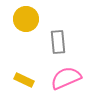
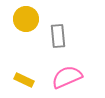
gray rectangle: moved 6 px up
pink semicircle: moved 1 px right, 1 px up
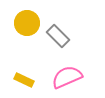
yellow circle: moved 1 px right, 4 px down
gray rectangle: rotated 40 degrees counterclockwise
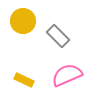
yellow circle: moved 4 px left, 2 px up
pink semicircle: moved 2 px up
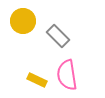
pink semicircle: rotated 76 degrees counterclockwise
yellow rectangle: moved 13 px right
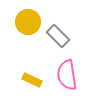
yellow circle: moved 5 px right, 1 px down
yellow rectangle: moved 5 px left
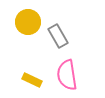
gray rectangle: rotated 15 degrees clockwise
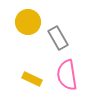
gray rectangle: moved 2 px down
yellow rectangle: moved 1 px up
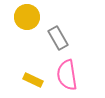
yellow circle: moved 1 px left, 5 px up
yellow rectangle: moved 1 px right, 1 px down
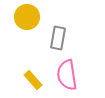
gray rectangle: rotated 40 degrees clockwise
yellow rectangle: rotated 24 degrees clockwise
